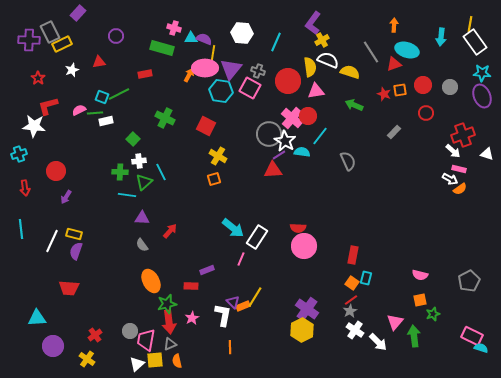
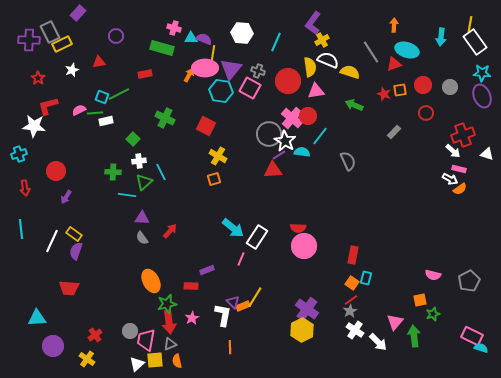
green cross at (120, 172): moved 7 px left
yellow rectangle at (74, 234): rotated 21 degrees clockwise
gray semicircle at (142, 245): moved 7 px up
pink semicircle at (420, 275): moved 13 px right
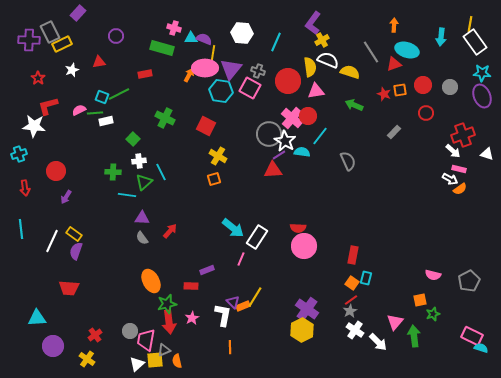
gray triangle at (170, 344): moved 6 px left, 6 px down
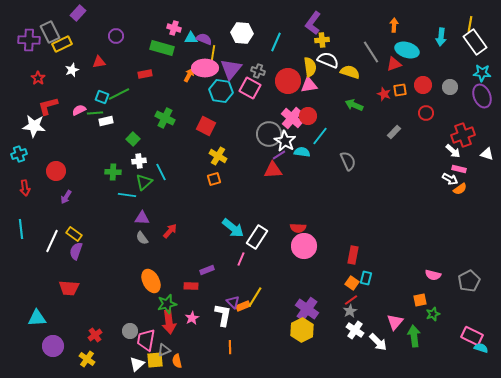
yellow cross at (322, 40): rotated 24 degrees clockwise
pink triangle at (316, 91): moved 7 px left, 6 px up
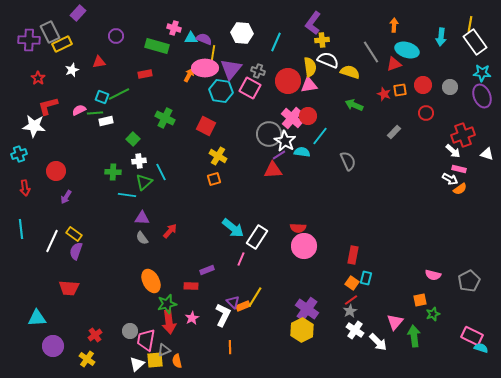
green rectangle at (162, 48): moved 5 px left, 2 px up
white L-shape at (223, 315): rotated 15 degrees clockwise
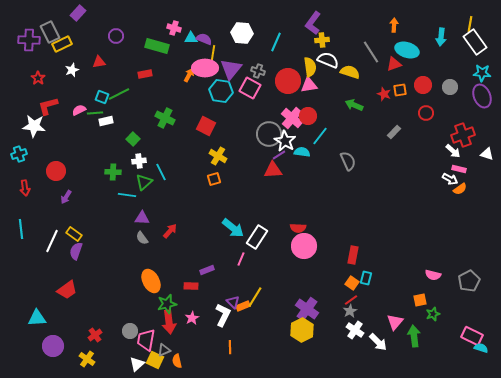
red trapezoid at (69, 288): moved 2 px left, 2 px down; rotated 40 degrees counterclockwise
yellow square at (155, 360): rotated 30 degrees clockwise
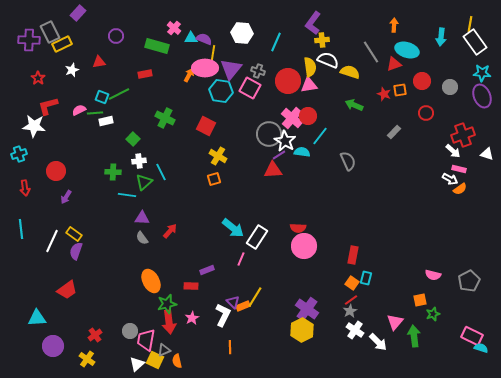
pink cross at (174, 28): rotated 24 degrees clockwise
red circle at (423, 85): moved 1 px left, 4 px up
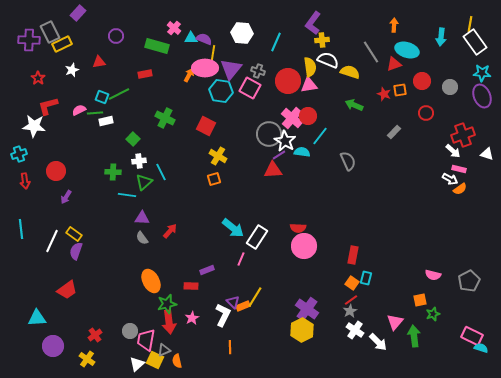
red arrow at (25, 188): moved 7 px up
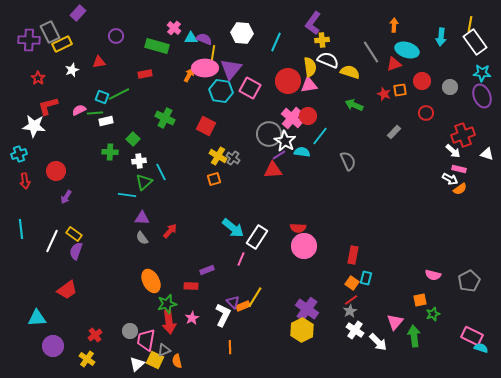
gray cross at (258, 71): moved 25 px left, 87 px down; rotated 16 degrees clockwise
green cross at (113, 172): moved 3 px left, 20 px up
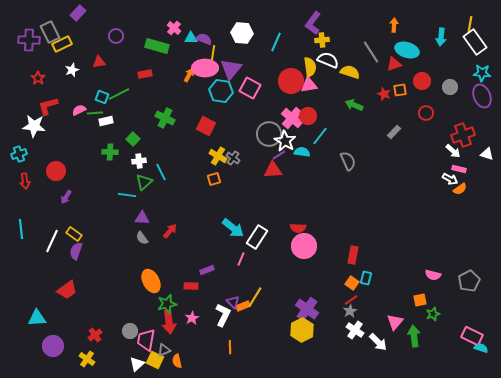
red circle at (288, 81): moved 3 px right
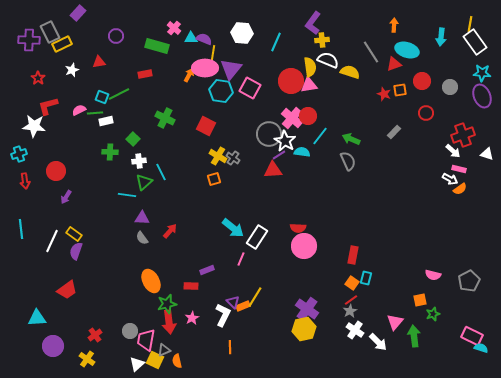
green arrow at (354, 105): moved 3 px left, 34 px down
yellow hexagon at (302, 330): moved 2 px right, 1 px up; rotated 15 degrees clockwise
